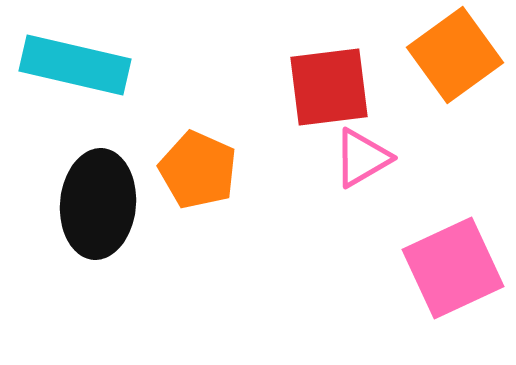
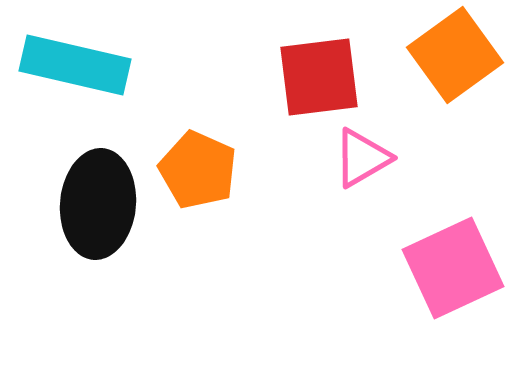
red square: moved 10 px left, 10 px up
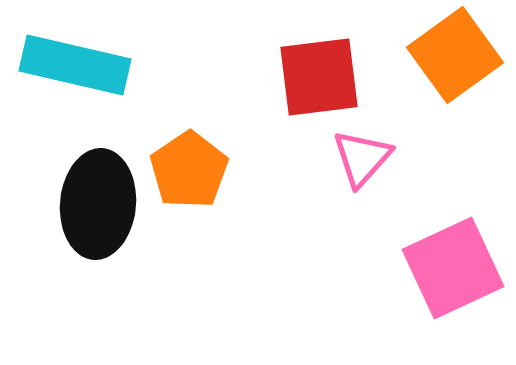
pink triangle: rotated 18 degrees counterclockwise
orange pentagon: moved 9 px left; rotated 14 degrees clockwise
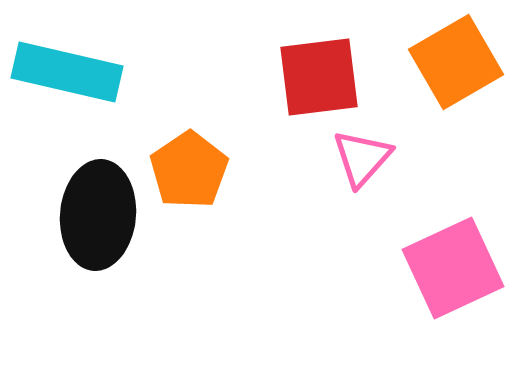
orange square: moved 1 px right, 7 px down; rotated 6 degrees clockwise
cyan rectangle: moved 8 px left, 7 px down
black ellipse: moved 11 px down
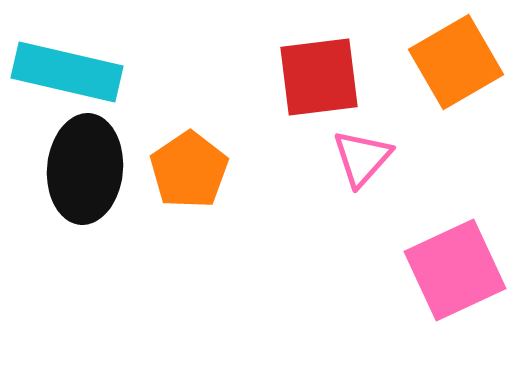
black ellipse: moved 13 px left, 46 px up
pink square: moved 2 px right, 2 px down
